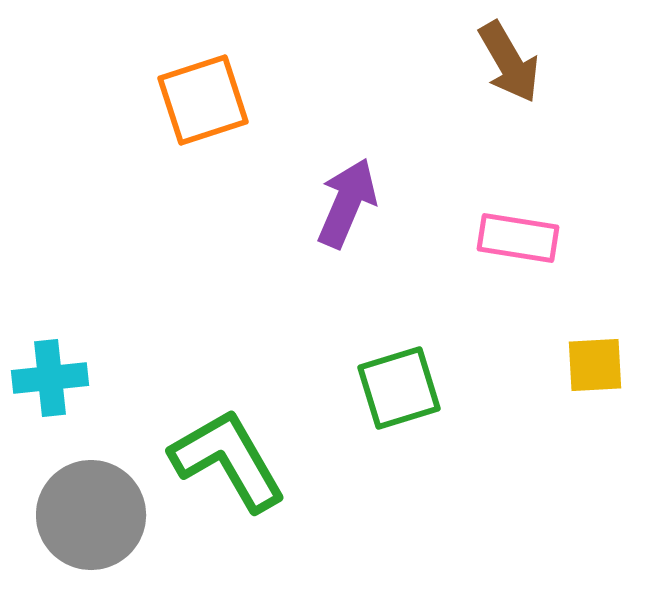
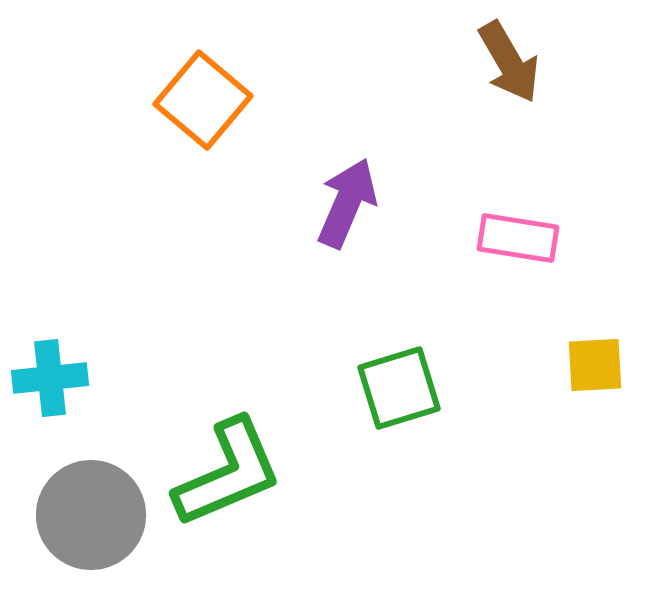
orange square: rotated 32 degrees counterclockwise
green L-shape: moved 13 px down; rotated 97 degrees clockwise
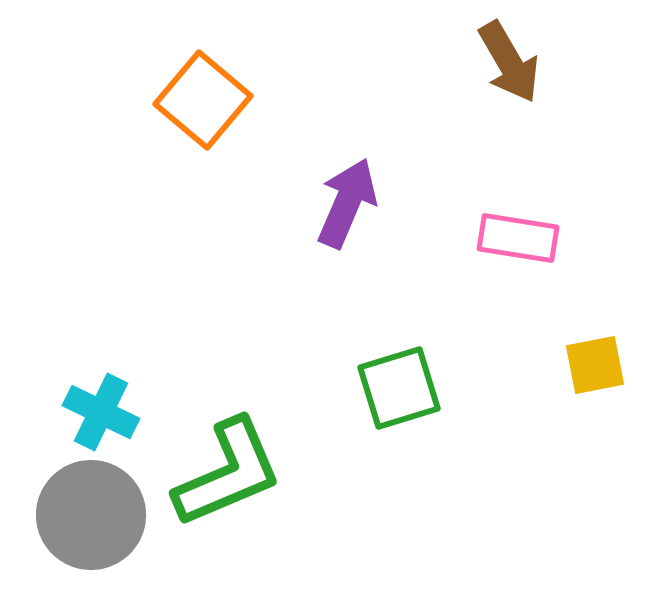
yellow square: rotated 8 degrees counterclockwise
cyan cross: moved 51 px right, 34 px down; rotated 32 degrees clockwise
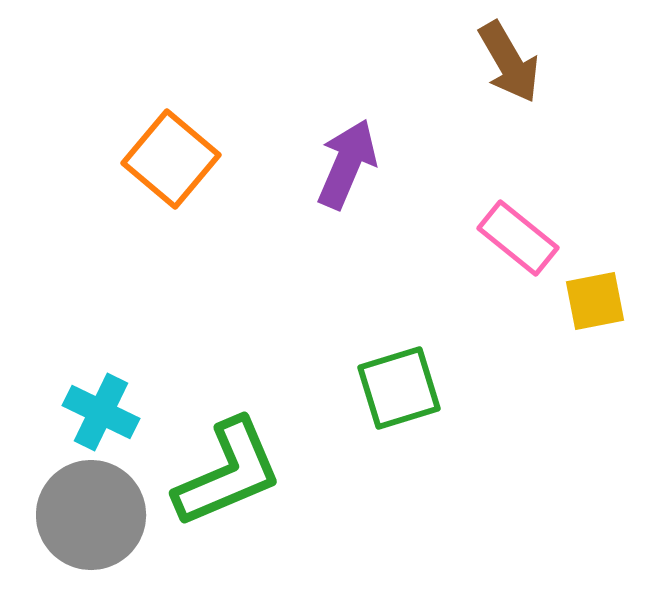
orange square: moved 32 px left, 59 px down
purple arrow: moved 39 px up
pink rectangle: rotated 30 degrees clockwise
yellow square: moved 64 px up
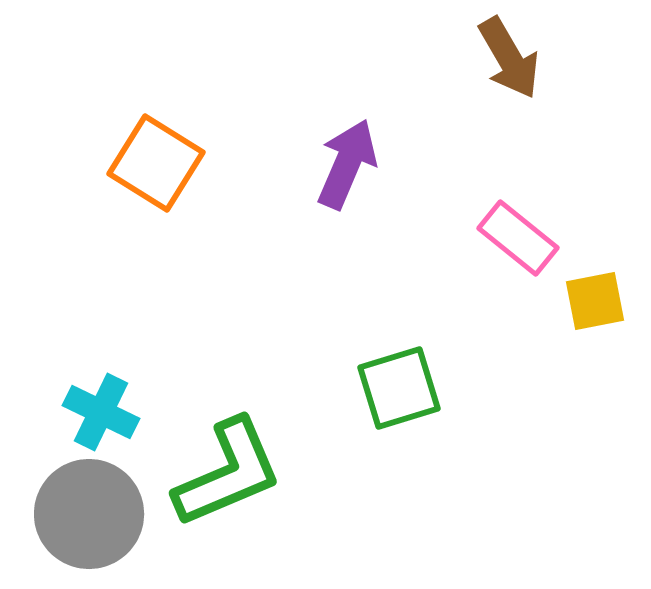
brown arrow: moved 4 px up
orange square: moved 15 px left, 4 px down; rotated 8 degrees counterclockwise
gray circle: moved 2 px left, 1 px up
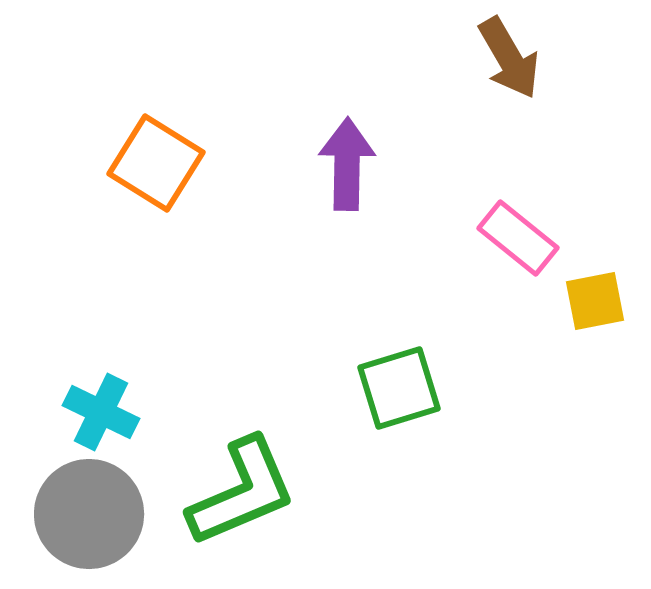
purple arrow: rotated 22 degrees counterclockwise
green L-shape: moved 14 px right, 19 px down
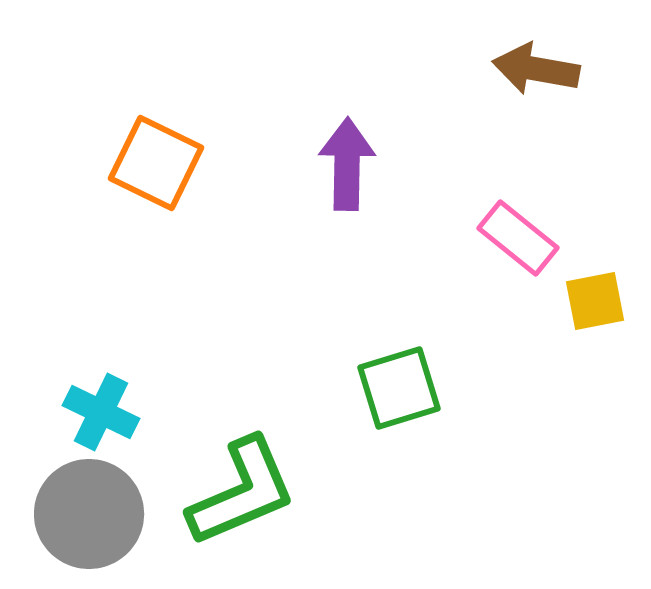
brown arrow: moved 27 px right, 11 px down; rotated 130 degrees clockwise
orange square: rotated 6 degrees counterclockwise
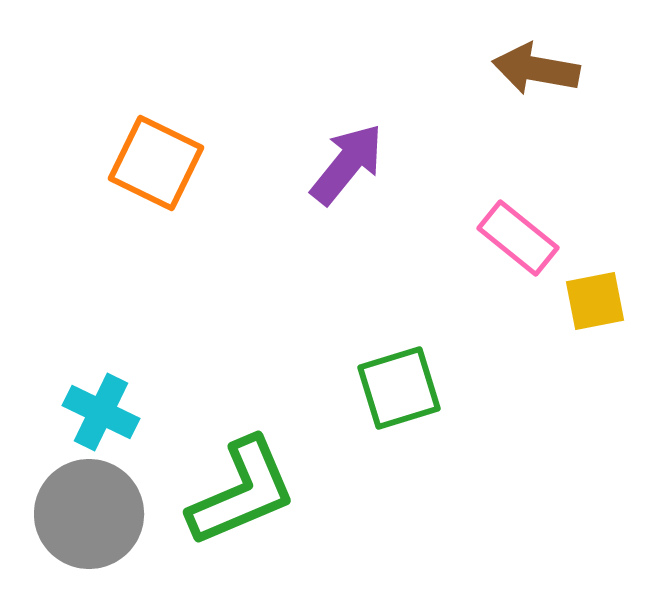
purple arrow: rotated 38 degrees clockwise
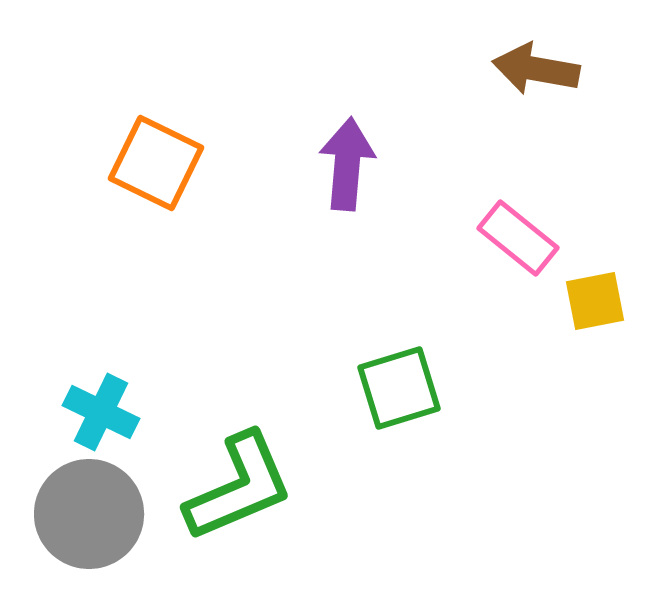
purple arrow: rotated 34 degrees counterclockwise
green L-shape: moved 3 px left, 5 px up
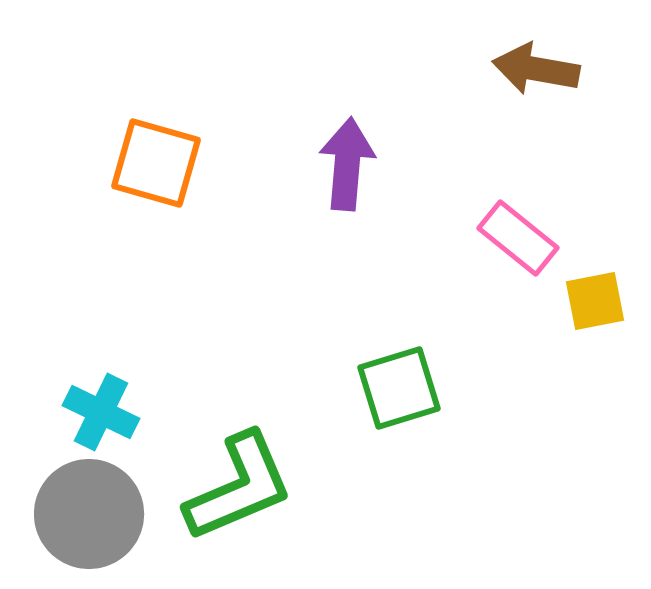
orange square: rotated 10 degrees counterclockwise
